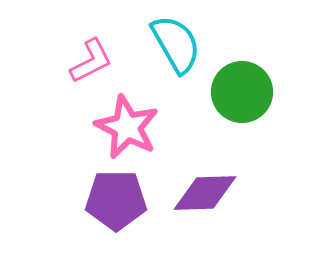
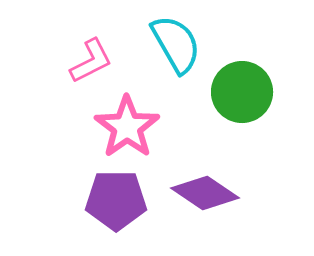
pink star: rotated 10 degrees clockwise
purple diamond: rotated 36 degrees clockwise
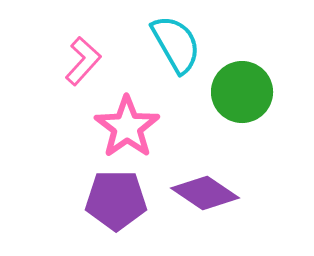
pink L-shape: moved 8 px left; rotated 21 degrees counterclockwise
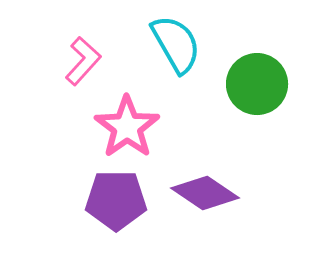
green circle: moved 15 px right, 8 px up
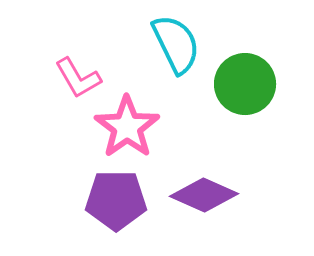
cyan semicircle: rotated 4 degrees clockwise
pink L-shape: moved 5 px left, 17 px down; rotated 108 degrees clockwise
green circle: moved 12 px left
purple diamond: moved 1 px left, 2 px down; rotated 10 degrees counterclockwise
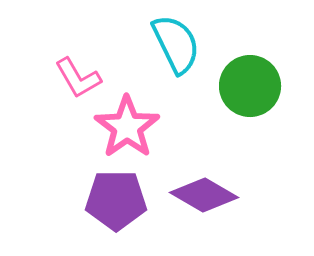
green circle: moved 5 px right, 2 px down
purple diamond: rotated 6 degrees clockwise
